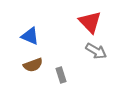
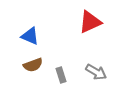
red triangle: rotated 50 degrees clockwise
gray arrow: moved 21 px down
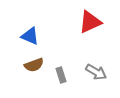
brown semicircle: moved 1 px right
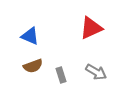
red triangle: moved 1 px right, 6 px down
brown semicircle: moved 1 px left, 1 px down
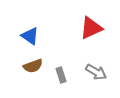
blue triangle: rotated 12 degrees clockwise
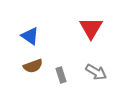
red triangle: rotated 35 degrees counterclockwise
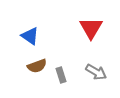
brown semicircle: moved 4 px right
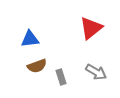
red triangle: rotated 20 degrees clockwise
blue triangle: moved 3 px down; rotated 42 degrees counterclockwise
gray rectangle: moved 2 px down
